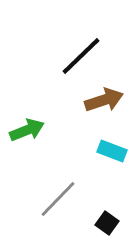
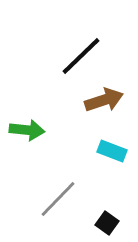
green arrow: rotated 28 degrees clockwise
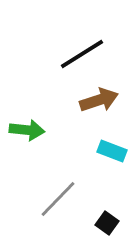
black line: moved 1 px right, 2 px up; rotated 12 degrees clockwise
brown arrow: moved 5 px left
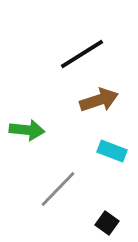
gray line: moved 10 px up
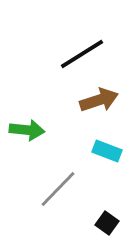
cyan rectangle: moved 5 px left
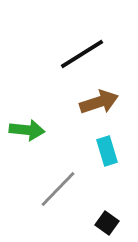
brown arrow: moved 2 px down
cyan rectangle: rotated 52 degrees clockwise
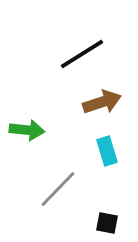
brown arrow: moved 3 px right
black square: rotated 25 degrees counterclockwise
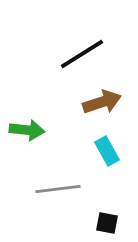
cyan rectangle: rotated 12 degrees counterclockwise
gray line: rotated 39 degrees clockwise
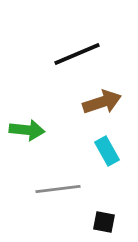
black line: moved 5 px left; rotated 9 degrees clockwise
black square: moved 3 px left, 1 px up
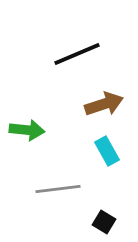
brown arrow: moved 2 px right, 2 px down
black square: rotated 20 degrees clockwise
